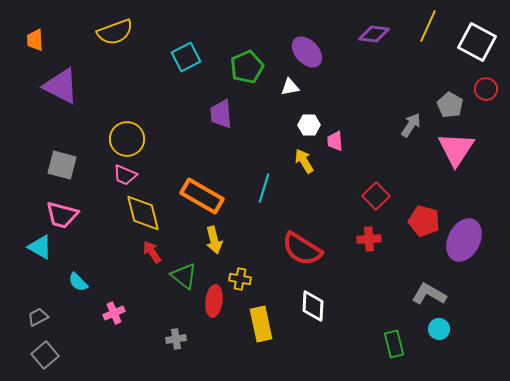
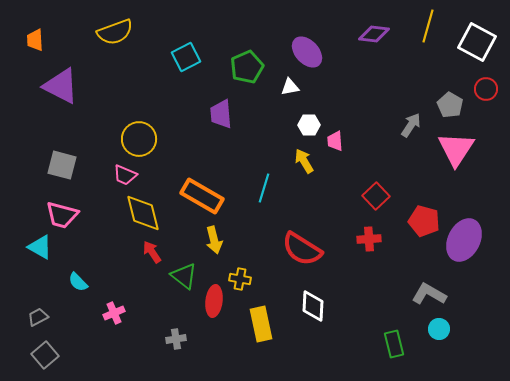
yellow line at (428, 26): rotated 8 degrees counterclockwise
yellow circle at (127, 139): moved 12 px right
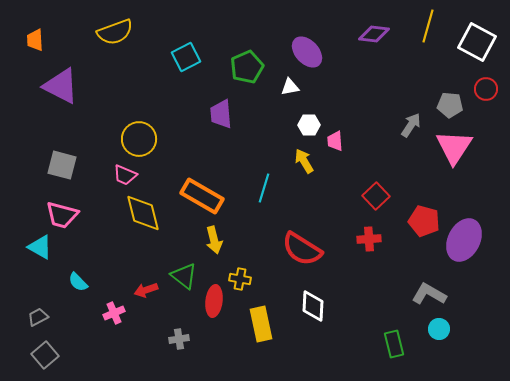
gray pentagon at (450, 105): rotated 25 degrees counterclockwise
pink triangle at (456, 149): moved 2 px left, 2 px up
red arrow at (152, 252): moved 6 px left, 38 px down; rotated 75 degrees counterclockwise
gray cross at (176, 339): moved 3 px right
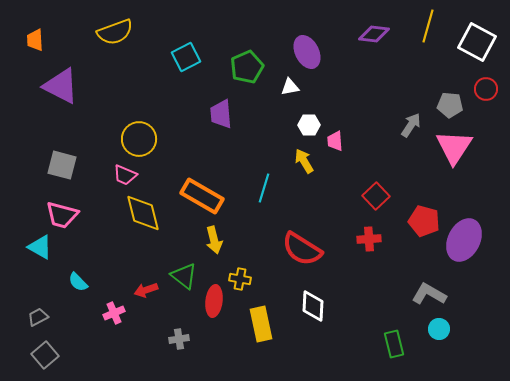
purple ellipse at (307, 52): rotated 16 degrees clockwise
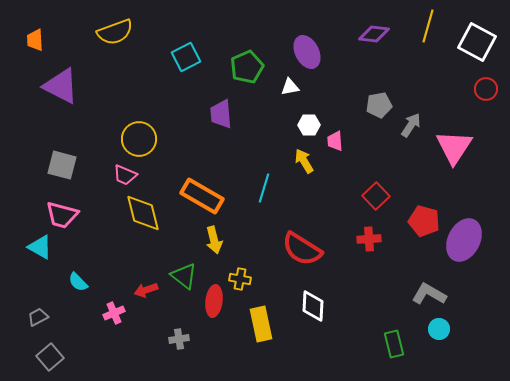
gray pentagon at (450, 105): moved 71 px left; rotated 15 degrees counterclockwise
gray square at (45, 355): moved 5 px right, 2 px down
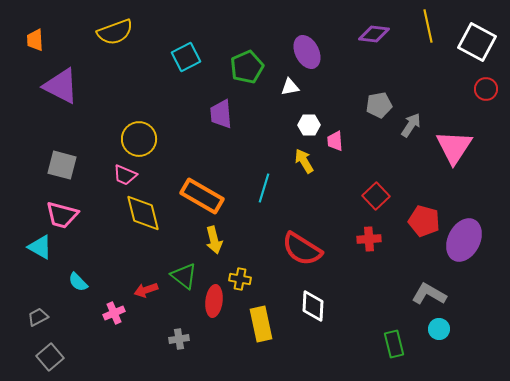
yellow line at (428, 26): rotated 28 degrees counterclockwise
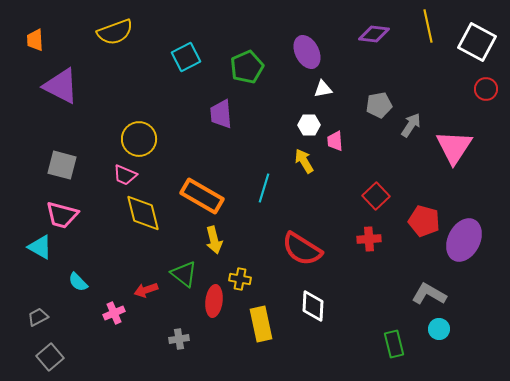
white triangle at (290, 87): moved 33 px right, 2 px down
green triangle at (184, 276): moved 2 px up
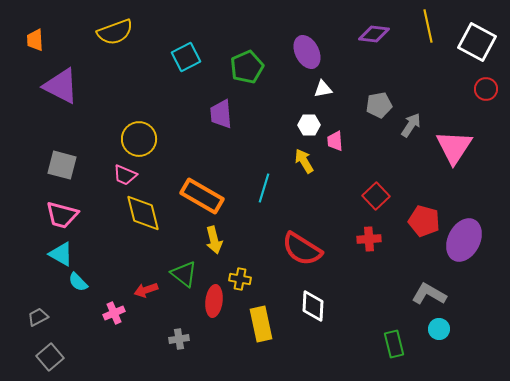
cyan triangle at (40, 247): moved 21 px right, 7 px down
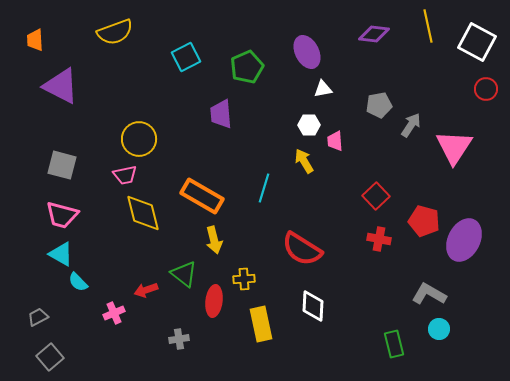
pink trapezoid at (125, 175): rotated 35 degrees counterclockwise
red cross at (369, 239): moved 10 px right; rotated 15 degrees clockwise
yellow cross at (240, 279): moved 4 px right; rotated 15 degrees counterclockwise
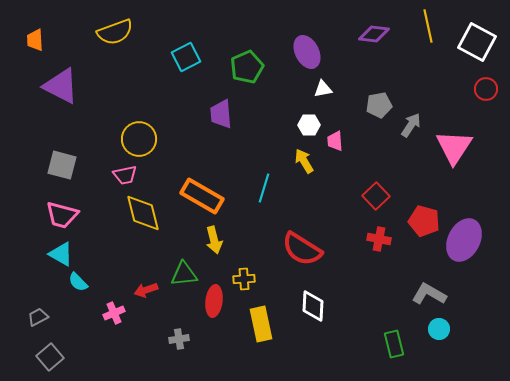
green triangle at (184, 274): rotated 44 degrees counterclockwise
